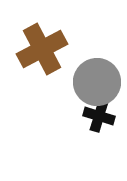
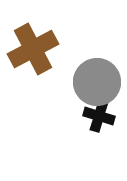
brown cross: moved 9 px left
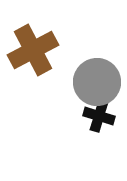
brown cross: moved 1 px down
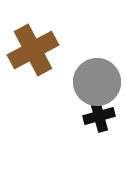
black cross: rotated 32 degrees counterclockwise
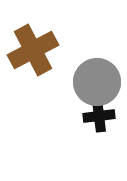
black cross: rotated 8 degrees clockwise
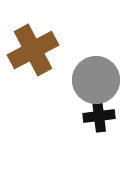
gray circle: moved 1 px left, 2 px up
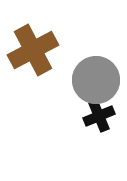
black cross: rotated 16 degrees counterclockwise
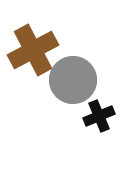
gray circle: moved 23 px left
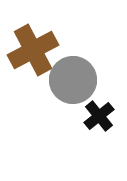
black cross: rotated 16 degrees counterclockwise
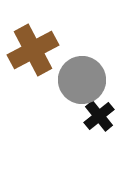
gray circle: moved 9 px right
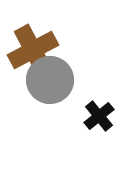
gray circle: moved 32 px left
